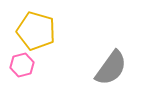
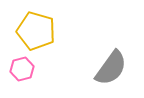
pink hexagon: moved 4 px down
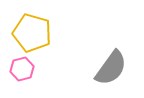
yellow pentagon: moved 4 px left, 2 px down
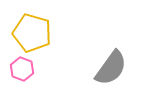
pink hexagon: rotated 25 degrees counterclockwise
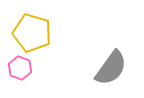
pink hexagon: moved 2 px left, 1 px up
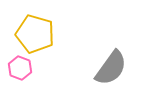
yellow pentagon: moved 3 px right, 1 px down
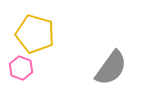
pink hexagon: moved 1 px right
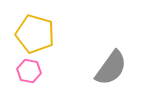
pink hexagon: moved 8 px right, 3 px down; rotated 10 degrees counterclockwise
